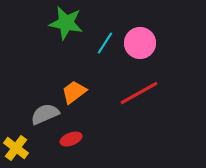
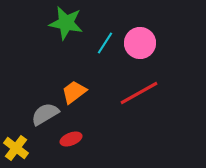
gray semicircle: rotated 8 degrees counterclockwise
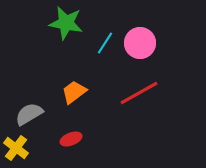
gray semicircle: moved 16 px left
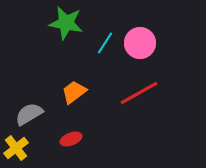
yellow cross: rotated 15 degrees clockwise
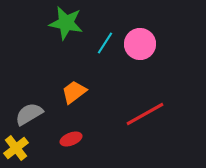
pink circle: moved 1 px down
red line: moved 6 px right, 21 px down
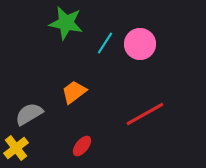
red ellipse: moved 11 px right, 7 px down; rotated 30 degrees counterclockwise
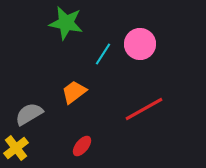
cyan line: moved 2 px left, 11 px down
red line: moved 1 px left, 5 px up
